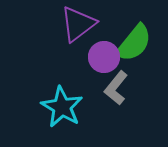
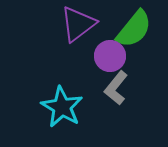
green semicircle: moved 14 px up
purple circle: moved 6 px right, 1 px up
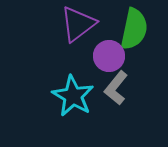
green semicircle: rotated 27 degrees counterclockwise
purple circle: moved 1 px left
cyan star: moved 11 px right, 11 px up
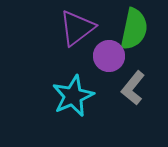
purple triangle: moved 1 px left, 4 px down
gray L-shape: moved 17 px right
cyan star: rotated 18 degrees clockwise
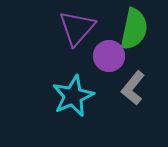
purple triangle: rotated 12 degrees counterclockwise
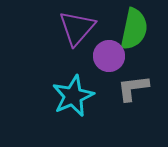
gray L-shape: rotated 44 degrees clockwise
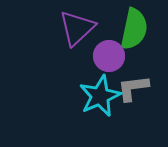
purple triangle: rotated 6 degrees clockwise
cyan star: moved 27 px right
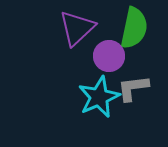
green semicircle: moved 1 px up
cyan star: moved 1 px left, 1 px down
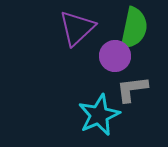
purple circle: moved 6 px right
gray L-shape: moved 1 px left, 1 px down
cyan star: moved 18 px down
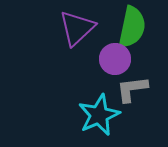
green semicircle: moved 2 px left, 1 px up
purple circle: moved 3 px down
